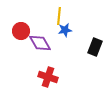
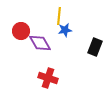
red cross: moved 1 px down
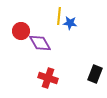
blue star: moved 5 px right, 7 px up; rotated 16 degrees clockwise
black rectangle: moved 27 px down
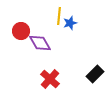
blue star: rotated 24 degrees counterclockwise
black rectangle: rotated 24 degrees clockwise
red cross: moved 2 px right, 1 px down; rotated 24 degrees clockwise
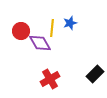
yellow line: moved 7 px left, 12 px down
red cross: rotated 18 degrees clockwise
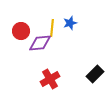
purple diamond: rotated 65 degrees counterclockwise
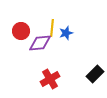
blue star: moved 4 px left, 10 px down
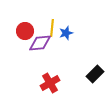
red circle: moved 4 px right
red cross: moved 4 px down
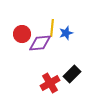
red circle: moved 3 px left, 3 px down
black rectangle: moved 23 px left
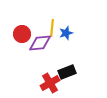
black rectangle: moved 5 px left, 2 px up; rotated 24 degrees clockwise
